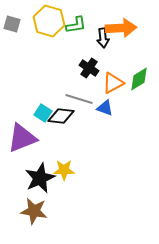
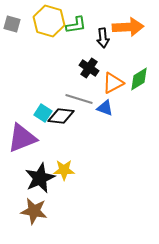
orange arrow: moved 7 px right, 1 px up
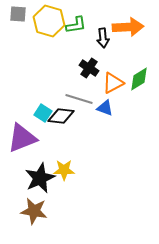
gray square: moved 6 px right, 10 px up; rotated 12 degrees counterclockwise
